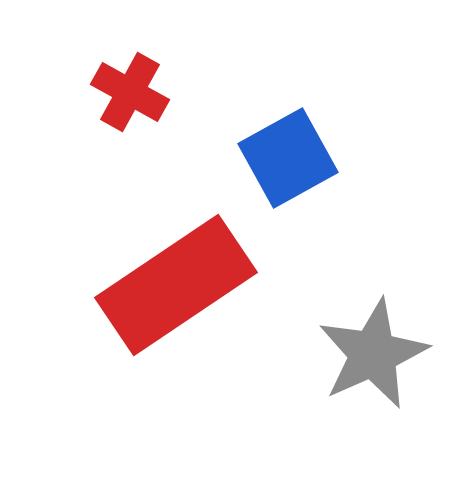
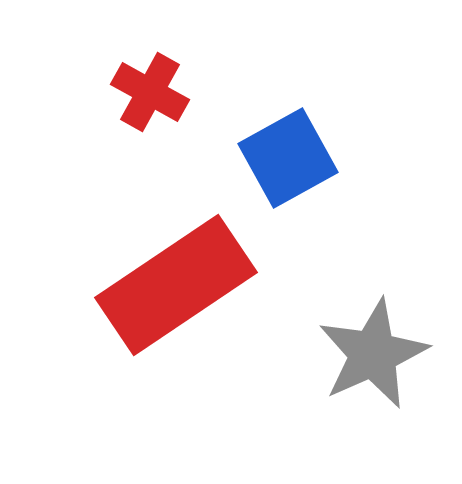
red cross: moved 20 px right
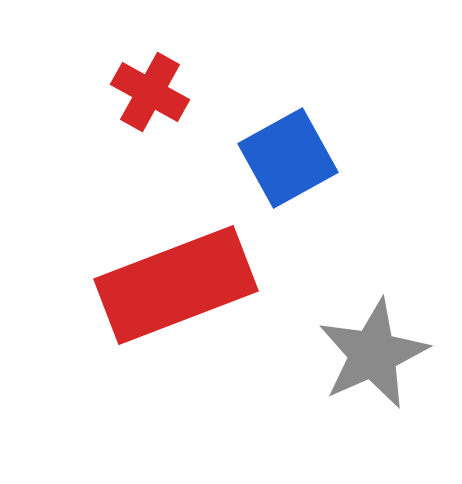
red rectangle: rotated 13 degrees clockwise
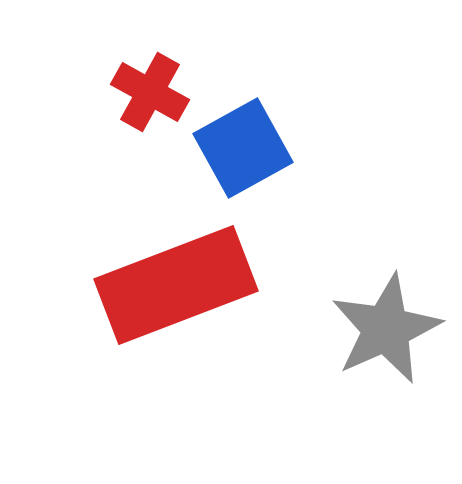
blue square: moved 45 px left, 10 px up
gray star: moved 13 px right, 25 px up
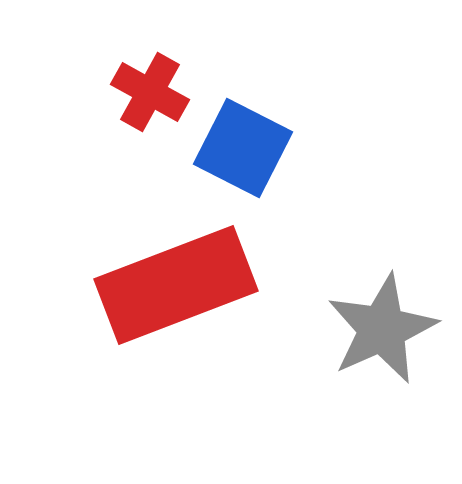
blue square: rotated 34 degrees counterclockwise
gray star: moved 4 px left
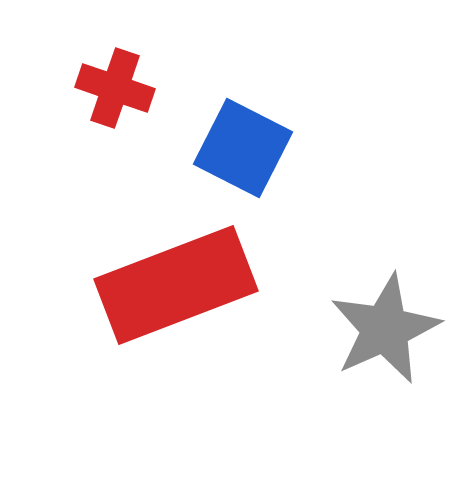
red cross: moved 35 px left, 4 px up; rotated 10 degrees counterclockwise
gray star: moved 3 px right
